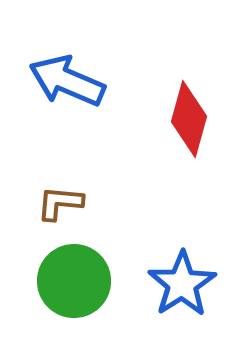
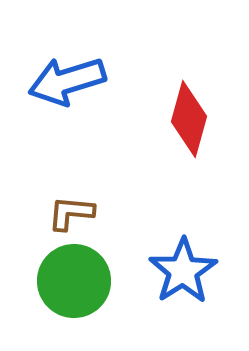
blue arrow: rotated 40 degrees counterclockwise
brown L-shape: moved 11 px right, 10 px down
blue star: moved 1 px right, 13 px up
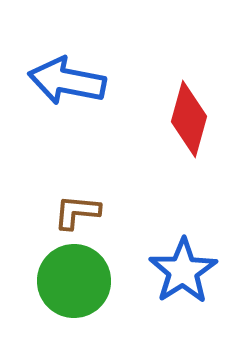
blue arrow: rotated 28 degrees clockwise
brown L-shape: moved 6 px right, 1 px up
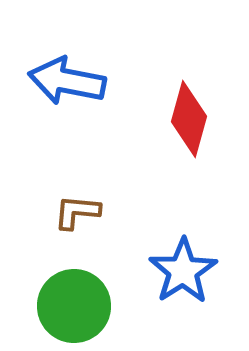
green circle: moved 25 px down
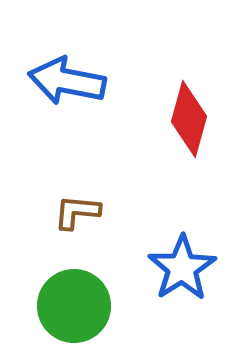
blue star: moved 1 px left, 3 px up
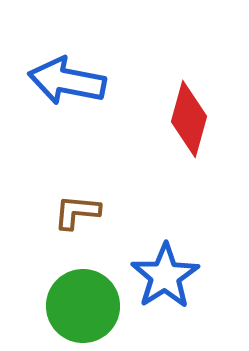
blue star: moved 17 px left, 8 px down
green circle: moved 9 px right
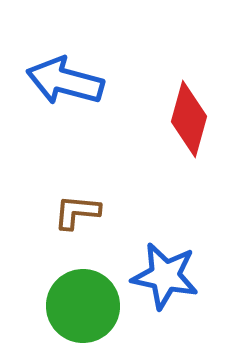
blue arrow: moved 2 px left; rotated 4 degrees clockwise
blue star: rotated 28 degrees counterclockwise
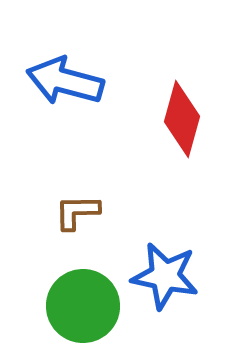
red diamond: moved 7 px left
brown L-shape: rotated 6 degrees counterclockwise
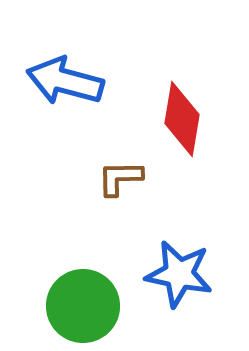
red diamond: rotated 6 degrees counterclockwise
brown L-shape: moved 43 px right, 34 px up
blue star: moved 14 px right, 2 px up
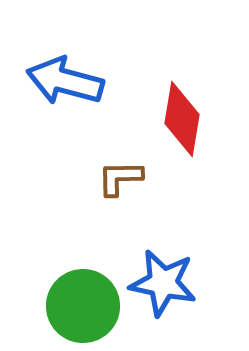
blue star: moved 16 px left, 9 px down
